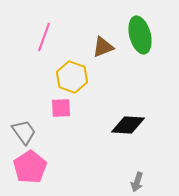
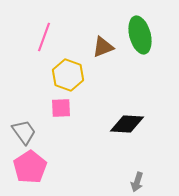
yellow hexagon: moved 4 px left, 2 px up
black diamond: moved 1 px left, 1 px up
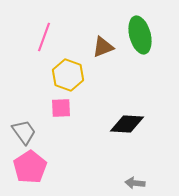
gray arrow: moved 2 px left, 1 px down; rotated 78 degrees clockwise
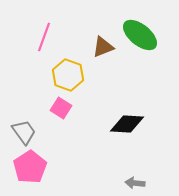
green ellipse: rotated 36 degrees counterclockwise
pink square: rotated 35 degrees clockwise
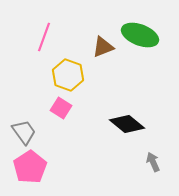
green ellipse: rotated 18 degrees counterclockwise
black diamond: rotated 36 degrees clockwise
gray arrow: moved 18 px right, 21 px up; rotated 60 degrees clockwise
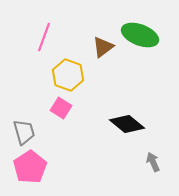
brown triangle: rotated 15 degrees counterclockwise
gray trapezoid: rotated 20 degrees clockwise
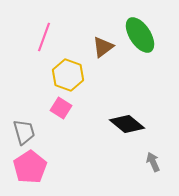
green ellipse: rotated 36 degrees clockwise
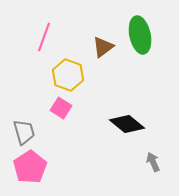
green ellipse: rotated 21 degrees clockwise
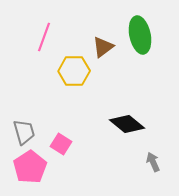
yellow hexagon: moved 6 px right, 4 px up; rotated 20 degrees counterclockwise
pink square: moved 36 px down
